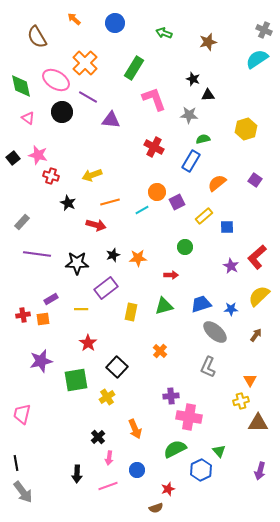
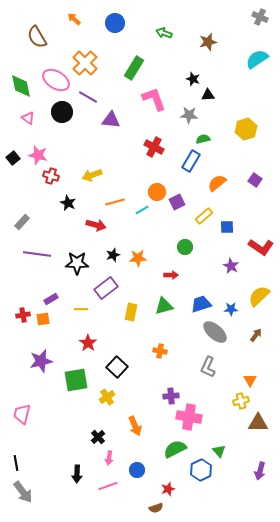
gray cross at (264, 30): moved 4 px left, 13 px up
orange line at (110, 202): moved 5 px right
red L-shape at (257, 257): moved 4 px right, 10 px up; rotated 105 degrees counterclockwise
orange cross at (160, 351): rotated 32 degrees counterclockwise
orange arrow at (135, 429): moved 3 px up
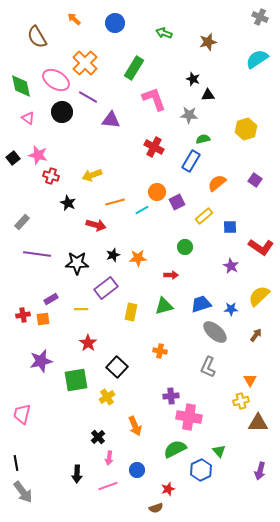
blue square at (227, 227): moved 3 px right
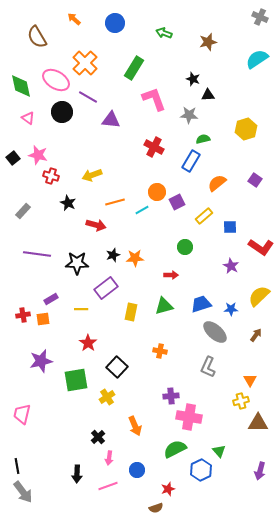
gray rectangle at (22, 222): moved 1 px right, 11 px up
orange star at (138, 258): moved 3 px left
black line at (16, 463): moved 1 px right, 3 px down
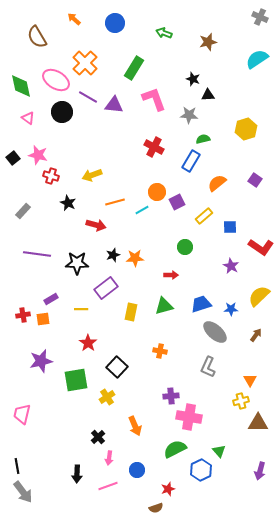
purple triangle at (111, 120): moved 3 px right, 15 px up
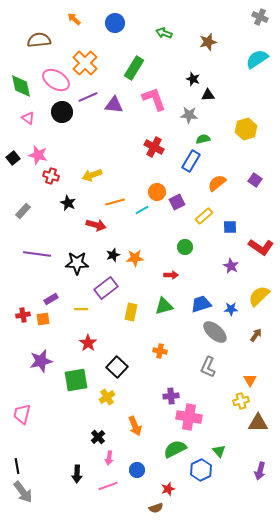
brown semicircle at (37, 37): moved 2 px right, 3 px down; rotated 115 degrees clockwise
purple line at (88, 97): rotated 54 degrees counterclockwise
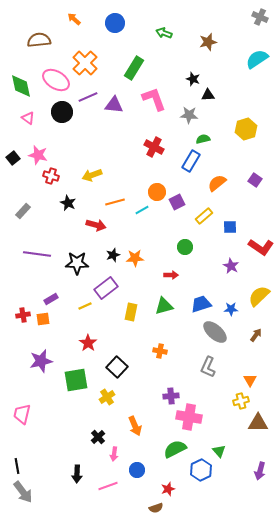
yellow line at (81, 309): moved 4 px right, 3 px up; rotated 24 degrees counterclockwise
pink arrow at (109, 458): moved 5 px right, 4 px up
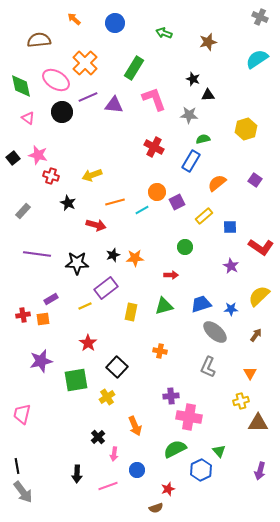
orange triangle at (250, 380): moved 7 px up
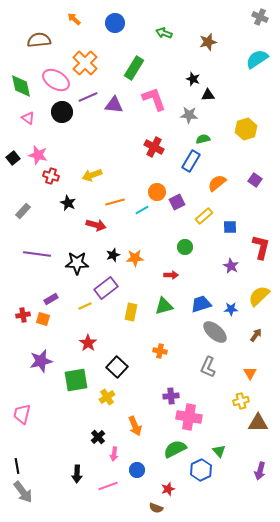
red L-shape at (261, 247): rotated 110 degrees counterclockwise
orange square at (43, 319): rotated 24 degrees clockwise
brown semicircle at (156, 508): rotated 40 degrees clockwise
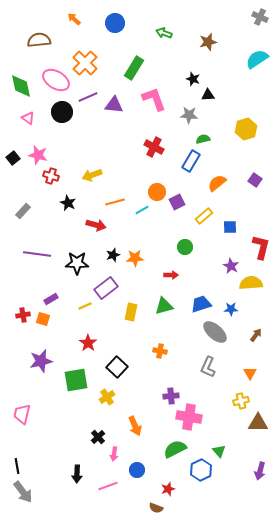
yellow semicircle at (259, 296): moved 8 px left, 13 px up; rotated 40 degrees clockwise
